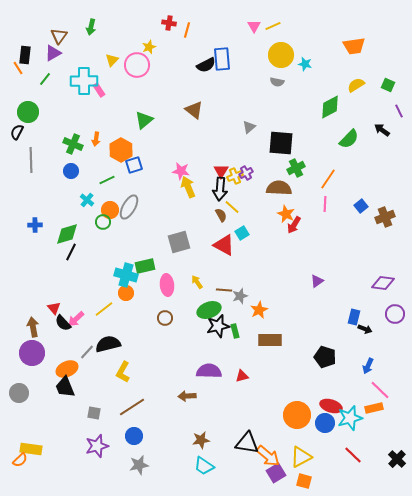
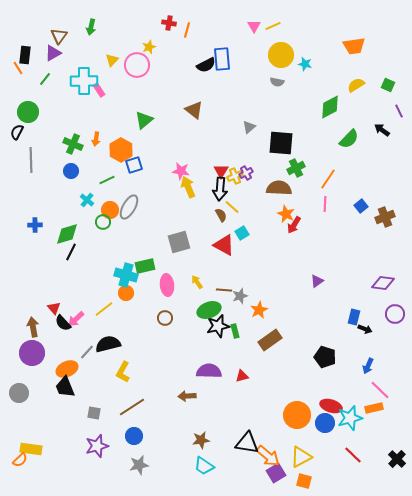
brown rectangle at (270, 340): rotated 35 degrees counterclockwise
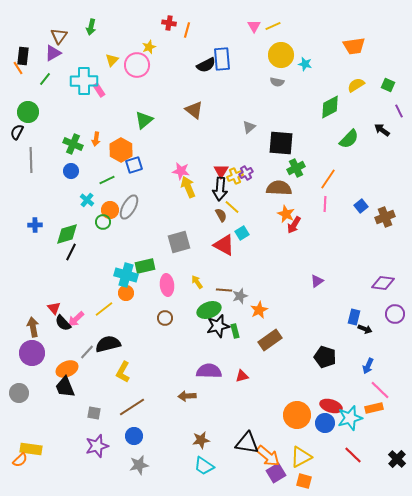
black rectangle at (25, 55): moved 2 px left, 1 px down
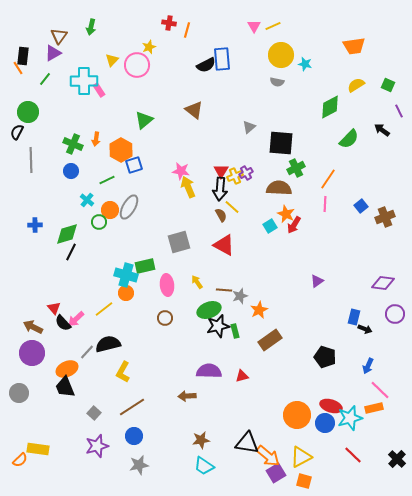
green circle at (103, 222): moved 4 px left
cyan square at (242, 233): moved 28 px right, 7 px up
brown arrow at (33, 327): rotated 54 degrees counterclockwise
gray square at (94, 413): rotated 32 degrees clockwise
yellow rectangle at (31, 449): moved 7 px right
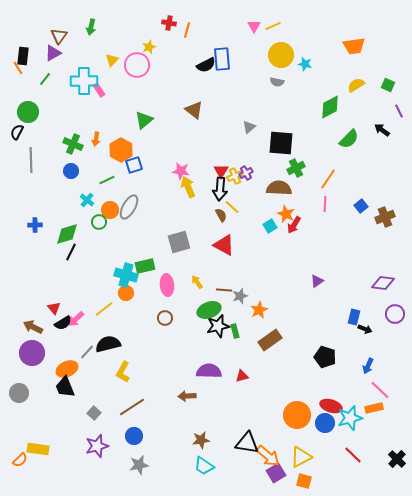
black semicircle at (63, 323): rotated 78 degrees counterclockwise
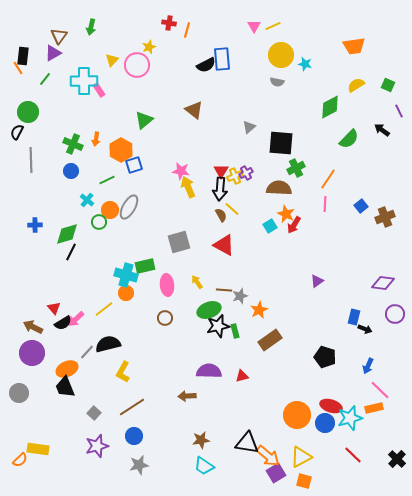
yellow line at (232, 207): moved 2 px down
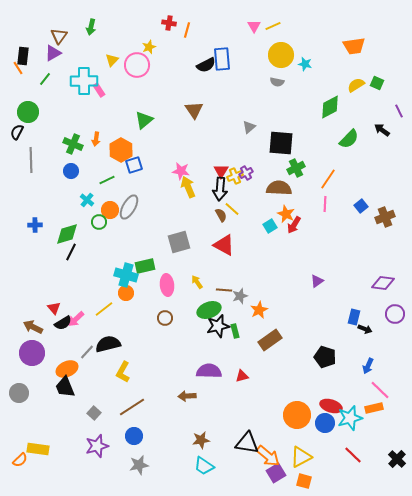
green square at (388, 85): moved 11 px left, 2 px up
brown triangle at (194, 110): rotated 18 degrees clockwise
